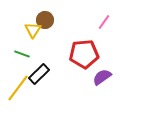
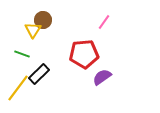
brown circle: moved 2 px left
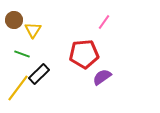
brown circle: moved 29 px left
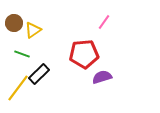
brown circle: moved 3 px down
yellow triangle: rotated 24 degrees clockwise
purple semicircle: rotated 18 degrees clockwise
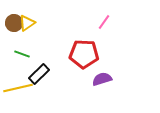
yellow triangle: moved 6 px left, 7 px up
red pentagon: rotated 8 degrees clockwise
purple semicircle: moved 2 px down
yellow line: rotated 40 degrees clockwise
